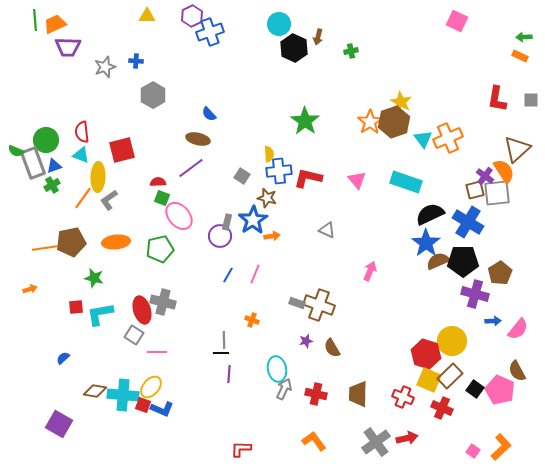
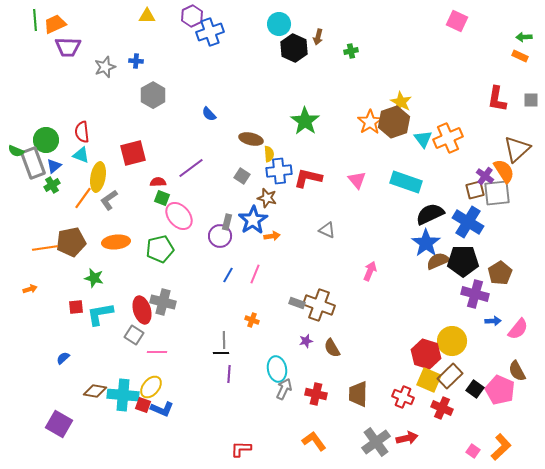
brown ellipse at (198, 139): moved 53 px right
red square at (122, 150): moved 11 px right, 3 px down
blue triangle at (54, 166): rotated 21 degrees counterclockwise
yellow ellipse at (98, 177): rotated 8 degrees clockwise
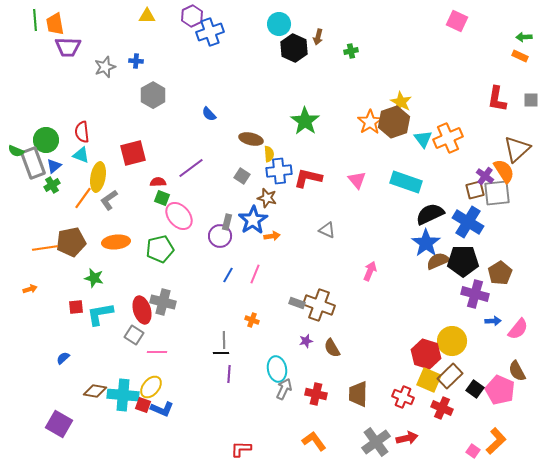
orange trapezoid at (55, 24): rotated 75 degrees counterclockwise
orange L-shape at (501, 447): moved 5 px left, 6 px up
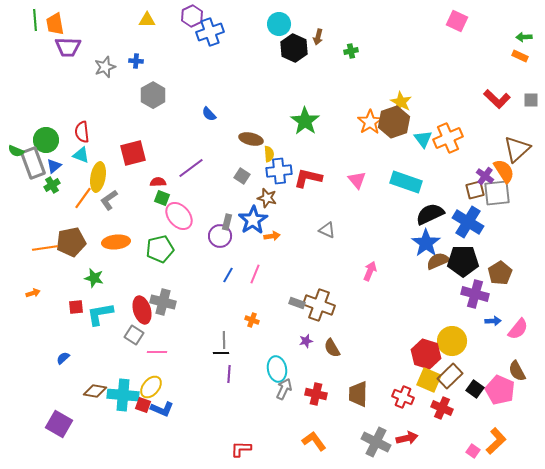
yellow triangle at (147, 16): moved 4 px down
red L-shape at (497, 99): rotated 56 degrees counterclockwise
orange arrow at (30, 289): moved 3 px right, 4 px down
gray cross at (376, 442): rotated 28 degrees counterclockwise
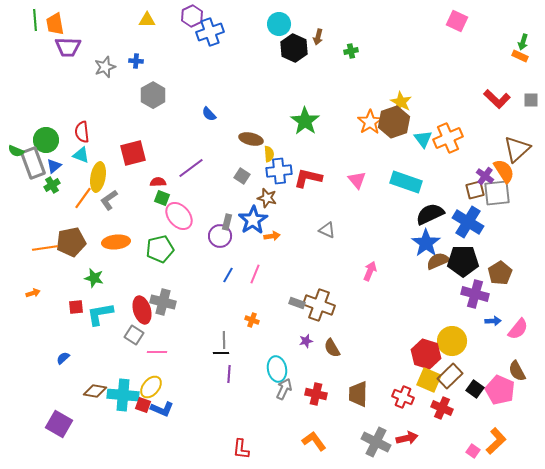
green arrow at (524, 37): moved 1 px left, 5 px down; rotated 70 degrees counterclockwise
red L-shape at (241, 449): rotated 85 degrees counterclockwise
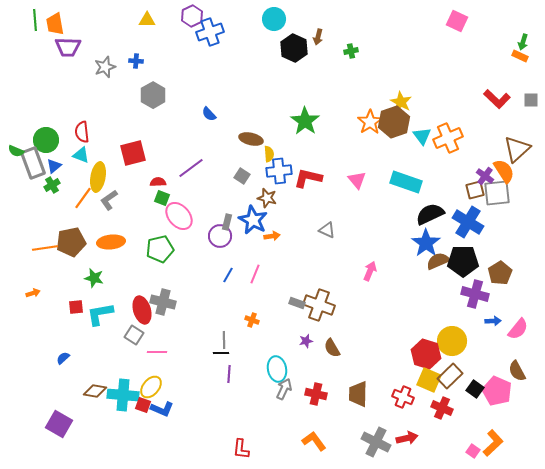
cyan circle at (279, 24): moved 5 px left, 5 px up
cyan triangle at (423, 139): moved 1 px left, 3 px up
blue star at (253, 220): rotated 12 degrees counterclockwise
orange ellipse at (116, 242): moved 5 px left
pink pentagon at (500, 390): moved 3 px left, 1 px down
orange L-shape at (496, 441): moved 3 px left, 2 px down
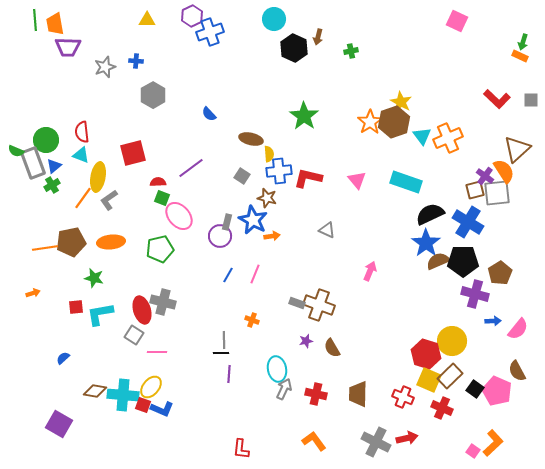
green star at (305, 121): moved 1 px left, 5 px up
